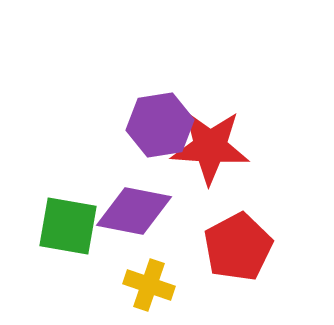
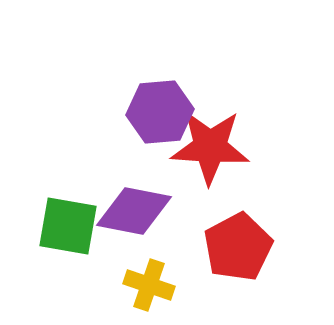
purple hexagon: moved 13 px up; rotated 4 degrees clockwise
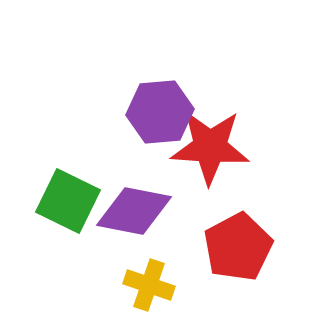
green square: moved 25 px up; rotated 16 degrees clockwise
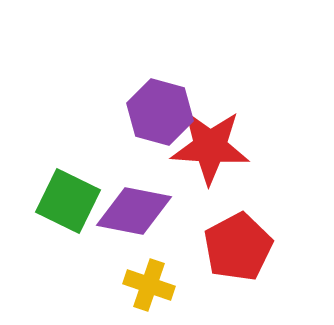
purple hexagon: rotated 20 degrees clockwise
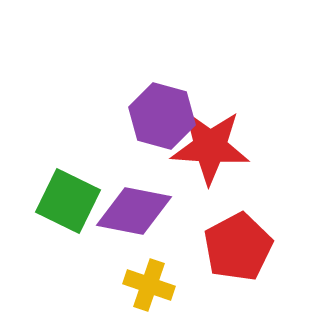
purple hexagon: moved 2 px right, 4 px down
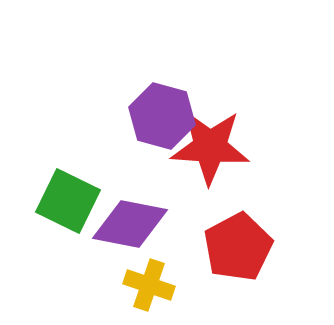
purple diamond: moved 4 px left, 13 px down
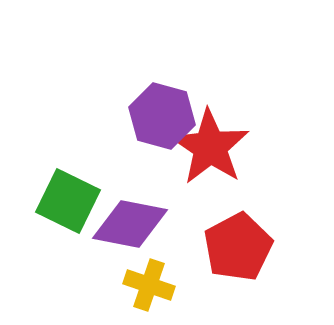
red star: rotated 30 degrees clockwise
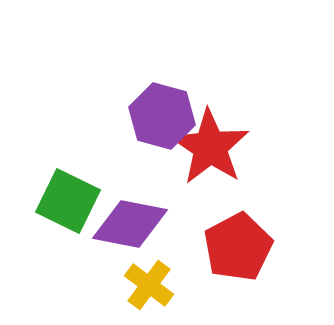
yellow cross: rotated 18 degrees clockwise
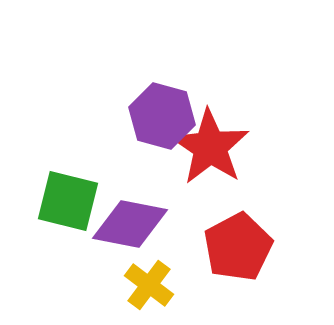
green square: rotated 12 degrees counterclockwise
